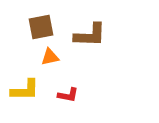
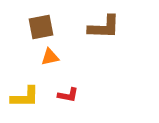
brown L-shape: moved 14 px right, 8 px up
yellow L-shape: moved 7 px down
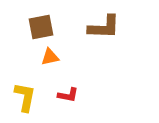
yellow L-shape: rotated 80 degrees counterclockwise
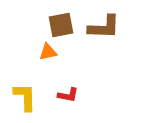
brown square: moved 20 px right, 2 px up
orange triangle: moved 2 px left, 5 px up
yellow L-shape: rotated 12 degrees counterclockwise
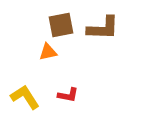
brown L-shape: moved 1 px left, 1 px down
yellow L-shape: rotated 32 degrees counterclockwise
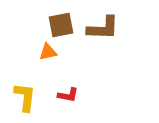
yellow L-shape: rotated 40 degrees clockwise
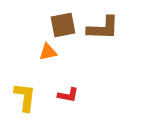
brown square: moved 2 px right
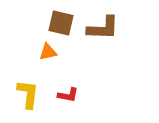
brown square: moved 2 px left, 2 px up; rotated 24 degrees clockwise
yellow L-shape: moved 3 px right, 3 px up
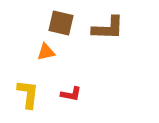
brown L-shape: moved 5 px right
orange triangle: moved 2 px left
red L-shape: moved 3 px right, 1 px up
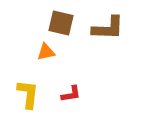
red L-shape: rotated 20 degrees counterclockwise
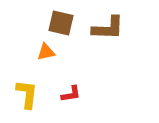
yellow L-shape: moved 1 px left
